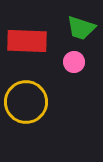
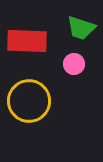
pink circle: moved 2 px down
yellow circle: moved 3 px right, 1 px up
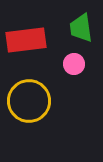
green trapezoid: rotated 64 degrees clockwise
red rectangle: moved 1 px left, 1 px up; rotated 9 degrees counterclockwise
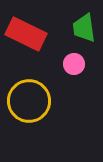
green trapezoid: moved 3 px right
red rectangle: moved 6 px up; rotated 33 degrees clockwise
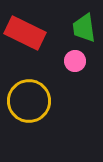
red rectangle: moved 1 px left, 1 px up
pink circle: moved 1 px right, 3 px up
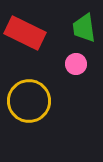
pink circle: moved 1 px right, 3 px down
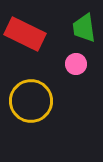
red rectangle: moved 1 px down
yellow circle: moved 2 px right
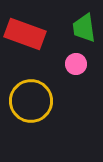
red rectangle: rotated 6 degrees counterclockwise
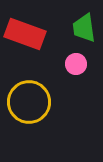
yellow circle: moved 2 px left, 1 px down
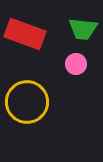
green trapezoid: moved 1 px left, 1 px down; rotated 76 degrees counterclockwise
yellow circle: moved 2 px left
